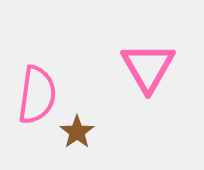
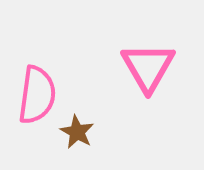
brown star: rotated 8 degrees counterclockwise
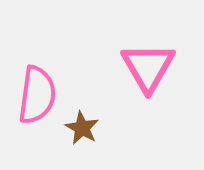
brown star: moved 5 px right, 4 px up
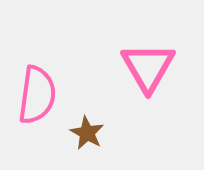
brown star: moved 5 px right, 5 px down
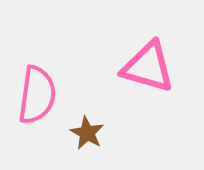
pink triangle: rotated 44 degrees counterclockwise
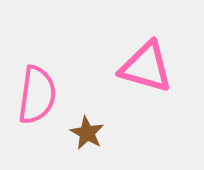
pink triangle: moved 2 px left
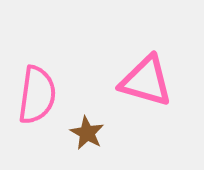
pink triangle: moved 14 px down
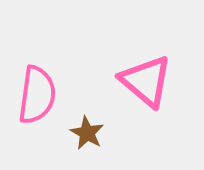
pink triangle: rotated 24 degrees clockwise
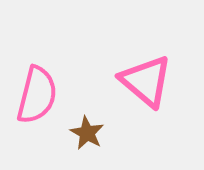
pink semicircle: rotated 6 degrees clockwise
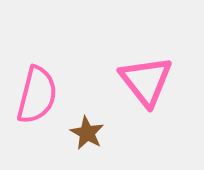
pink triangle: rotated 12 degrees clockwise
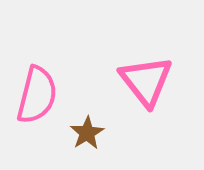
brown star: rotated 12 degrees clockwise
